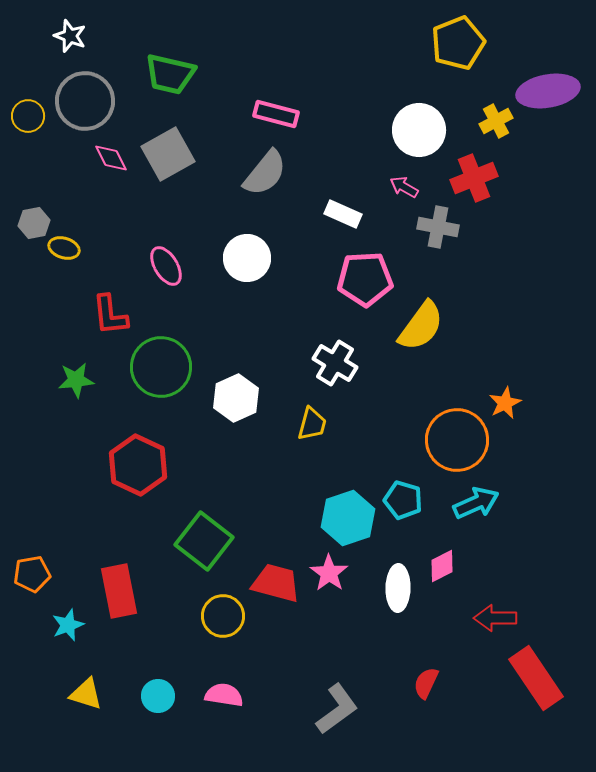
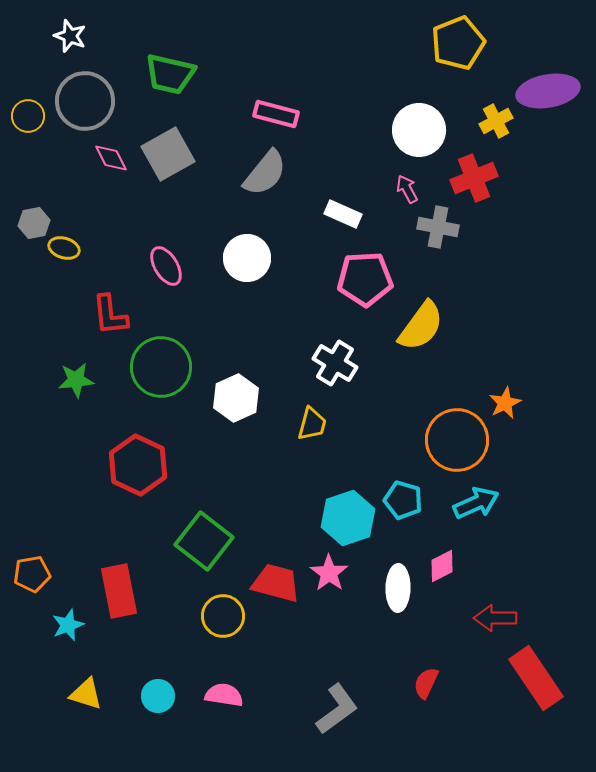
pink arrow at (404, 187): moved 3 px right, 2 px down; rotated 32 degrees clockwise
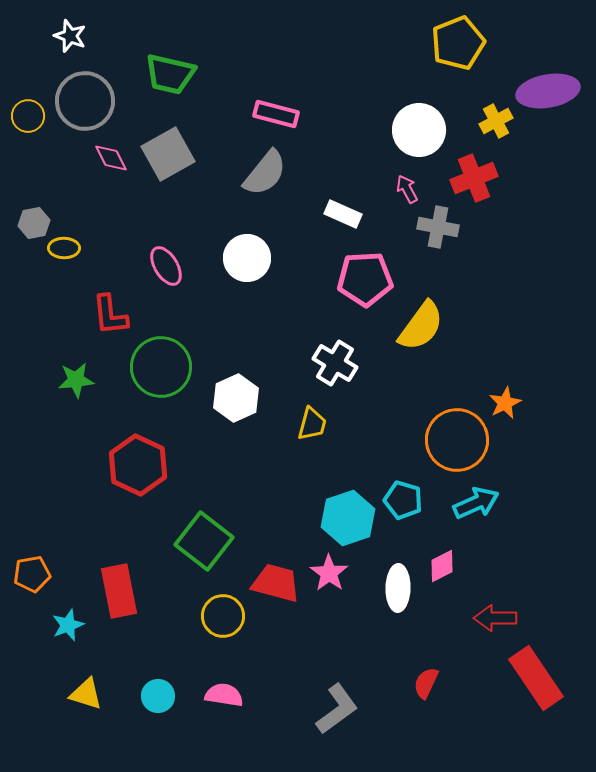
yellow ellipse at (64, 248): rotated 16 degrees counterclockwise
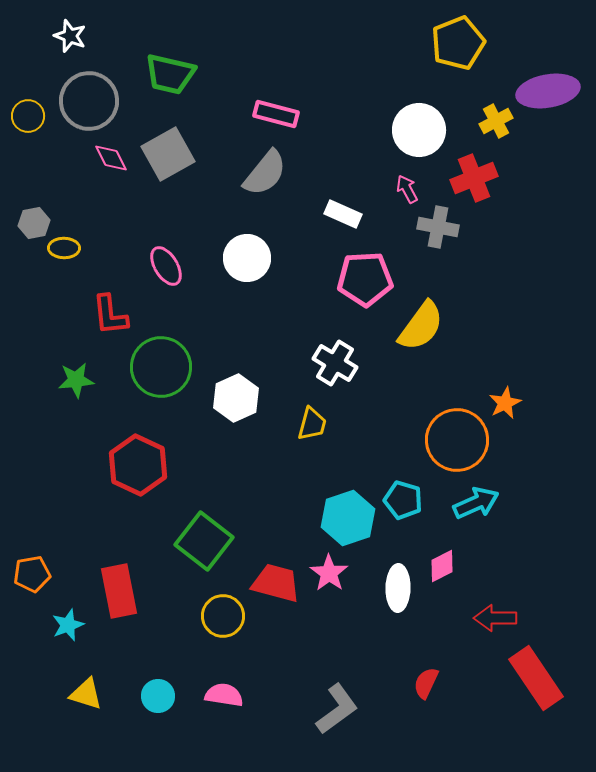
gray circle at (85, 101): moved 4 px right
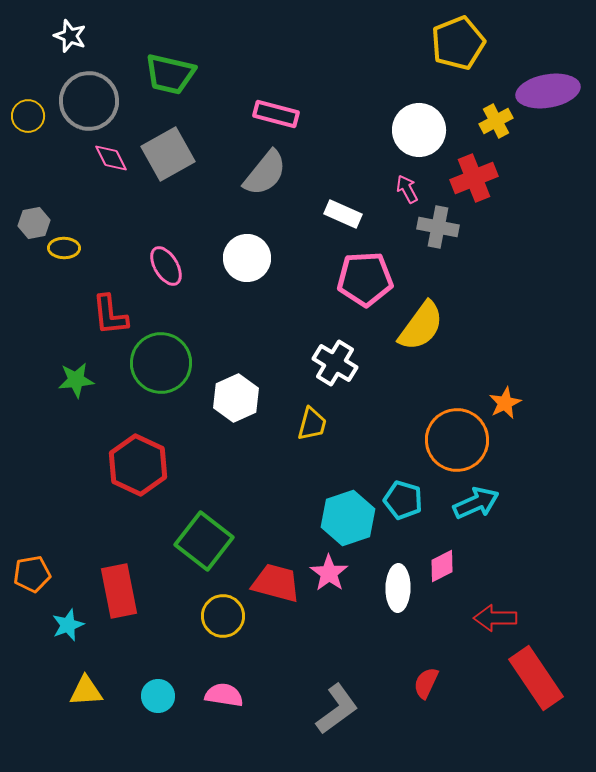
green circle at (161, 367): moved 4 px up
yellow triangle at (86, 694): moved 3 px up; rotated 21 degrees counterclockwise
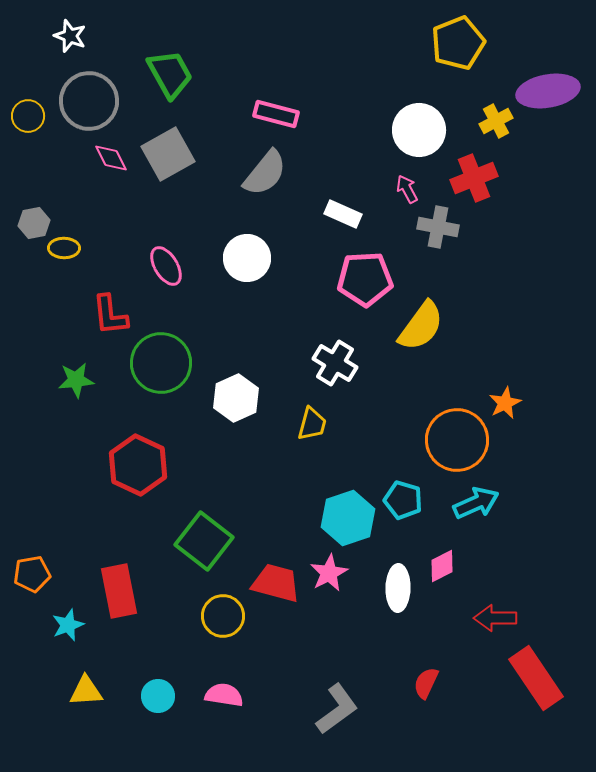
green trapezoid at (170, 74): rotated 132 degrees counterclockwise
pink star at (329, 573): rotated 9 degrees clockwise
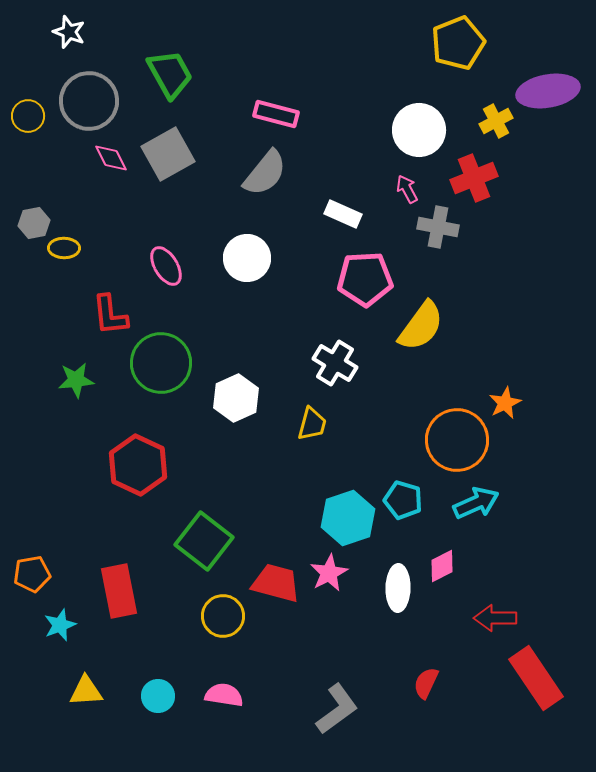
white star at (70, 36): moved 1 px left, 4 px up
cyan star at (68, 625): moved 8 px left
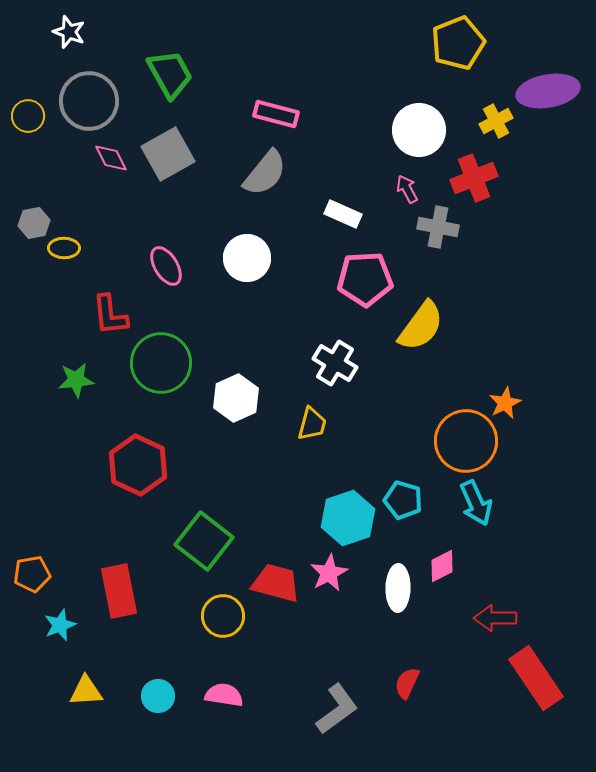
orange circle at (457, 440): moved 9 px right, 1 px down
cyan arrow at (476, 503): rotated 90 degrees clockwise
red semicircle at (426, 683): moved 19 px left
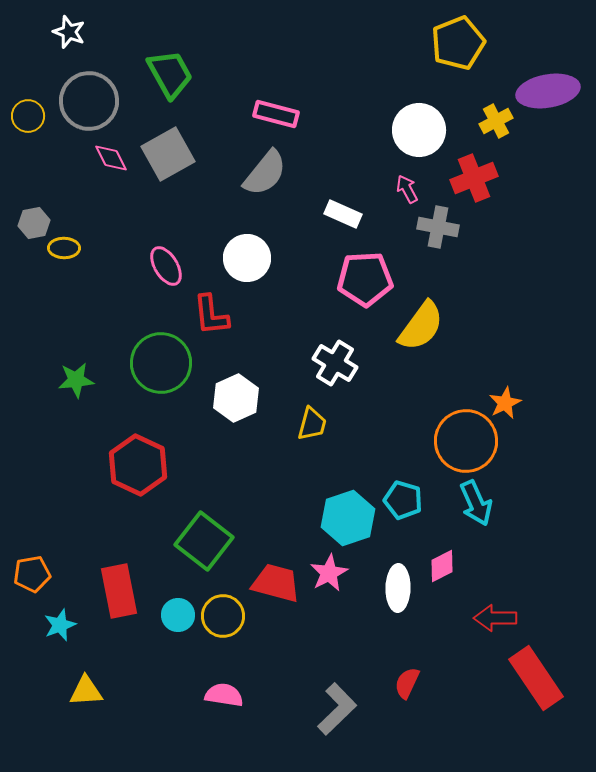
red L-shape at (110, 315): moved 101 px right
cyan circle at (158, 696): moved 20 px right, 81 px up
gray L-shape at (337, 709): rotated 8 degrees counterclockwise
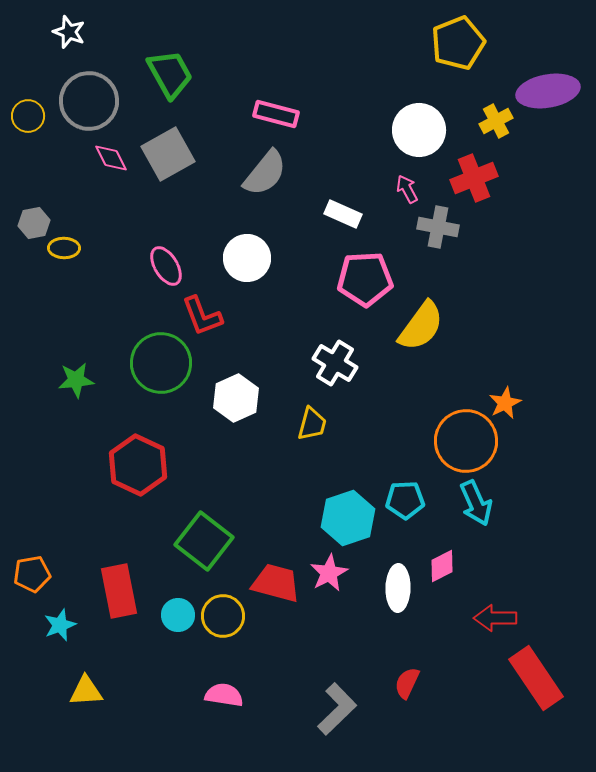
red L-shape at (211, 315): moved 9 px left, 1 px down; rotated 15 degrees counterclockwise
cyan pentagon at (403, 500): moved 2 px right; rotated 18 degrees counterclockwise
